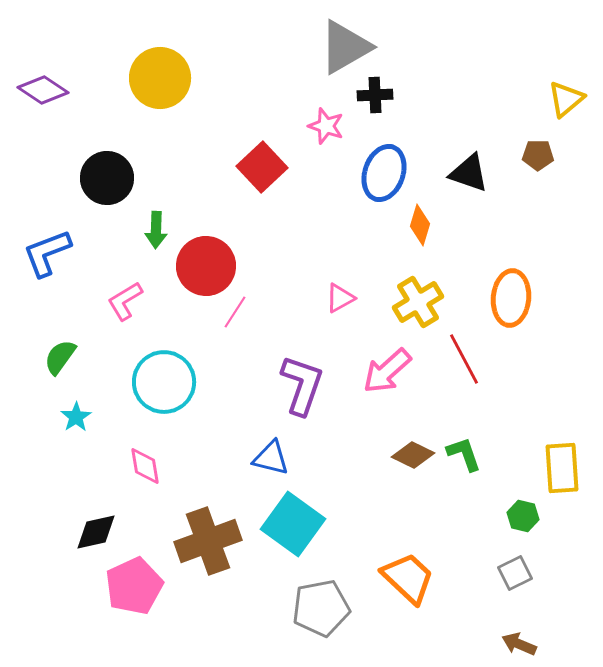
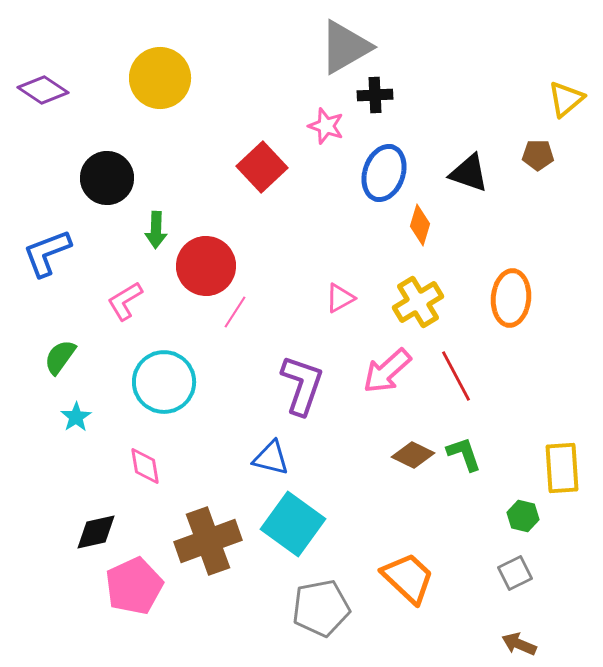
red line: moved 8 px left, 17 px down
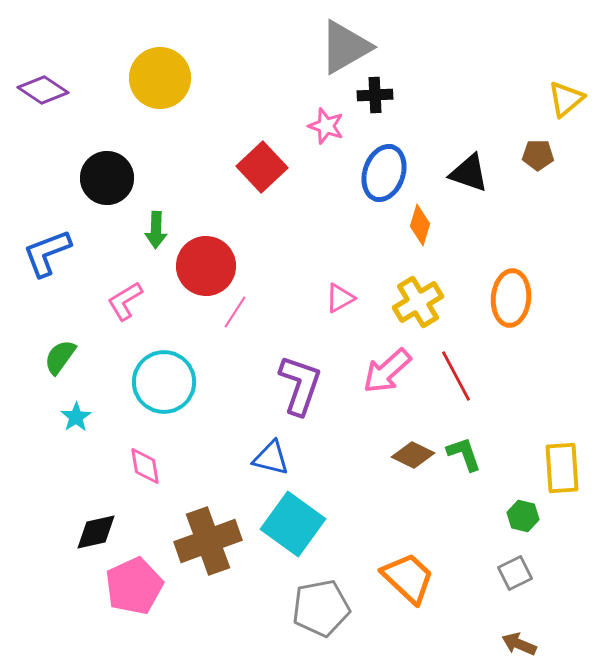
purple L-shape: moved 2 px left
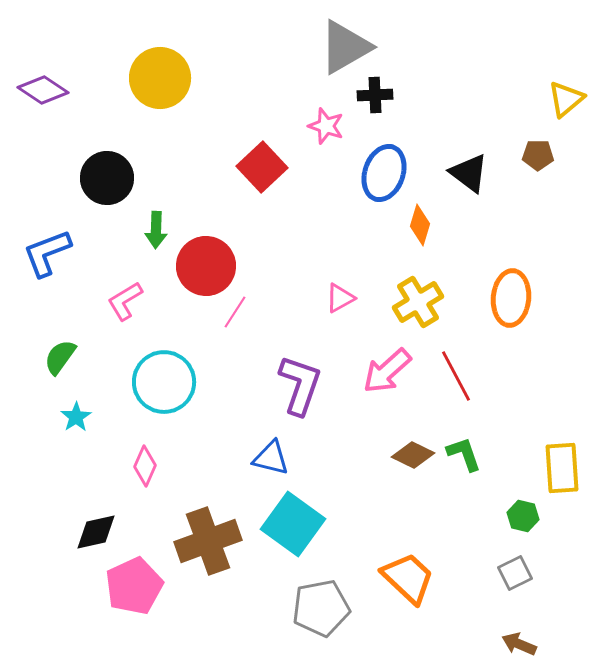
black triangle: rotated 18 degrees clockwise
pink diamond: rotated 33 degrees clockwise
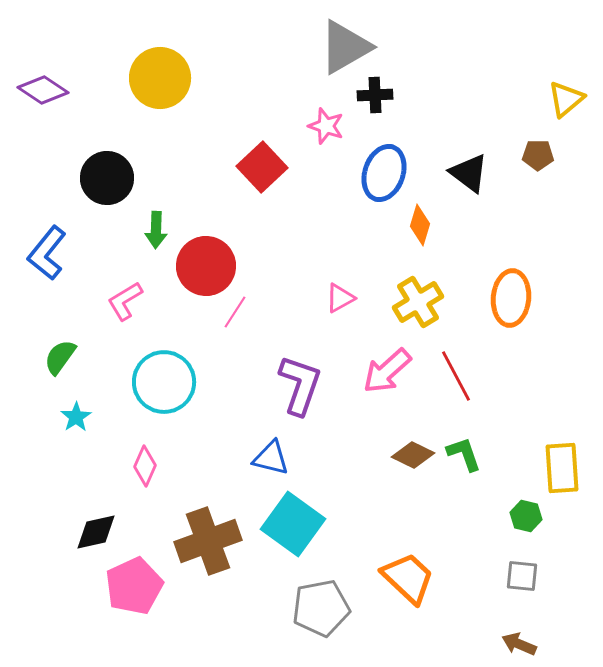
blue L-shape: rotated 30 degrees counterclockwise
green hexagon: moved 3 px right
gray square: moved 7 px right, 3 px down; rotated 32 degrees clockwise
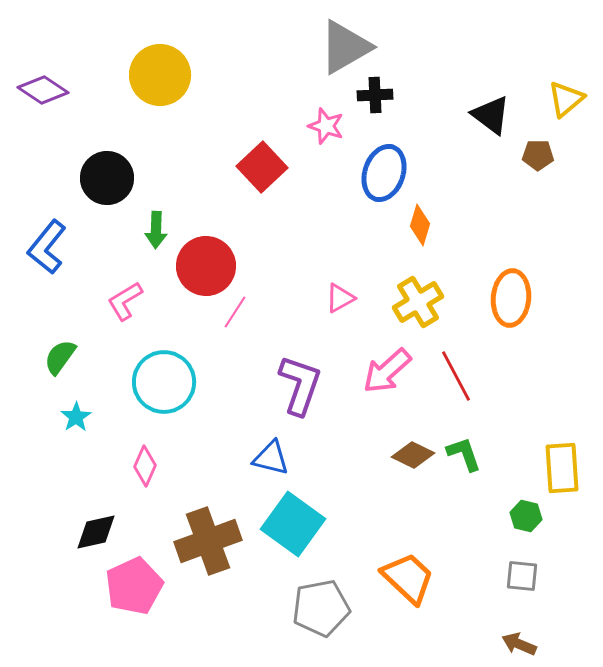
yellow circle: moved 3 px up
black triangle: moved 22 px right, 58 px up
blue L-shape: moved 6 px up
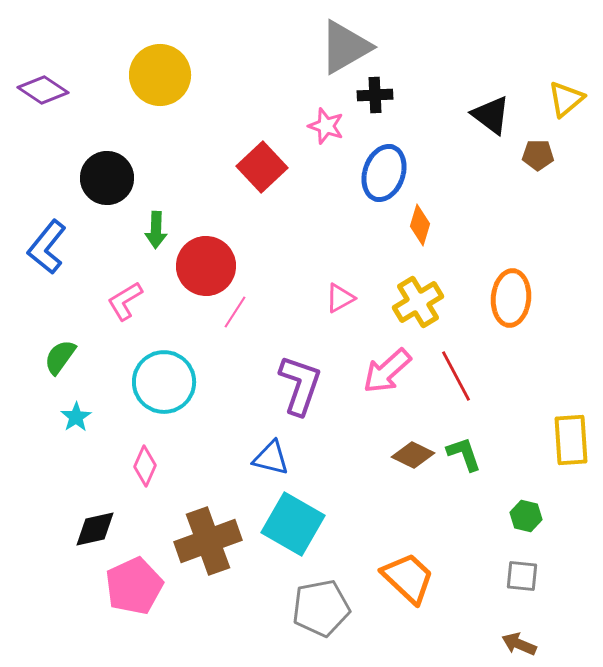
yellow rectangle: moved 9 px right, 28 px up
cyan square: rotated 6 degrees counterclockwise
black diamond: moved 1 px left, 3 px up
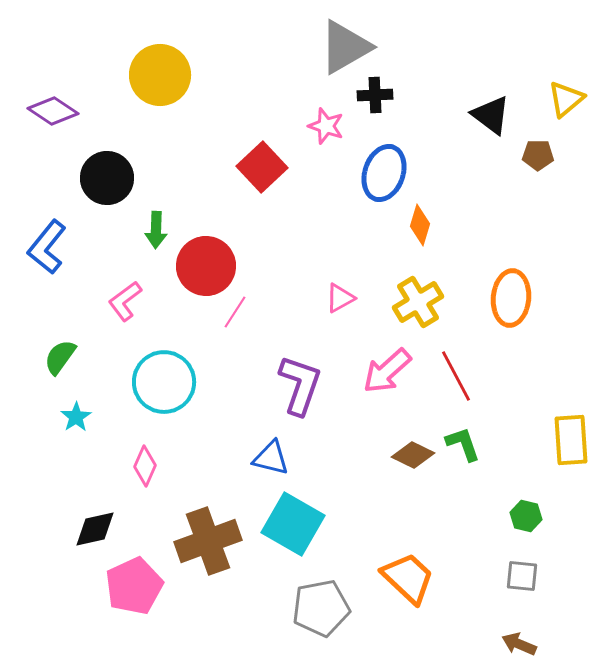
purple diamond: moved 10 px right, 21 px down
pink L-shape: rotated 6 degrees counterclockwise
green L-shape: moved 1 px left, 10 px up
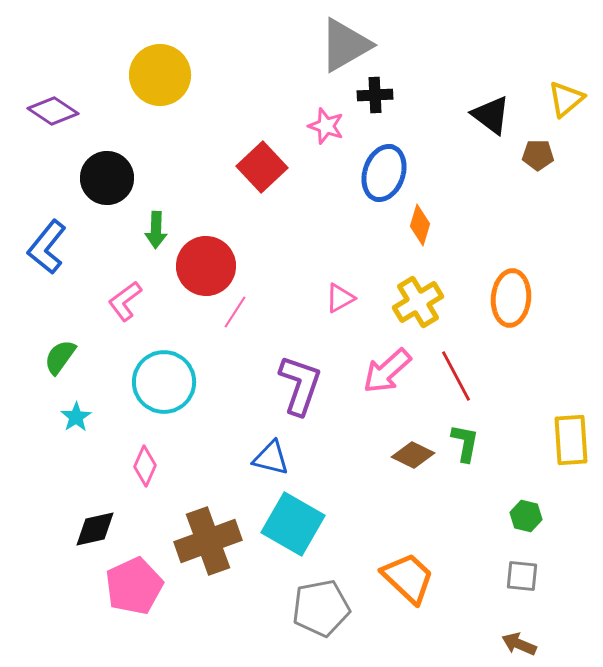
gray triangle: moved 2 px up
green L-shape: moved 2 px right, 1 px up; rotated 30 degrees clockwise
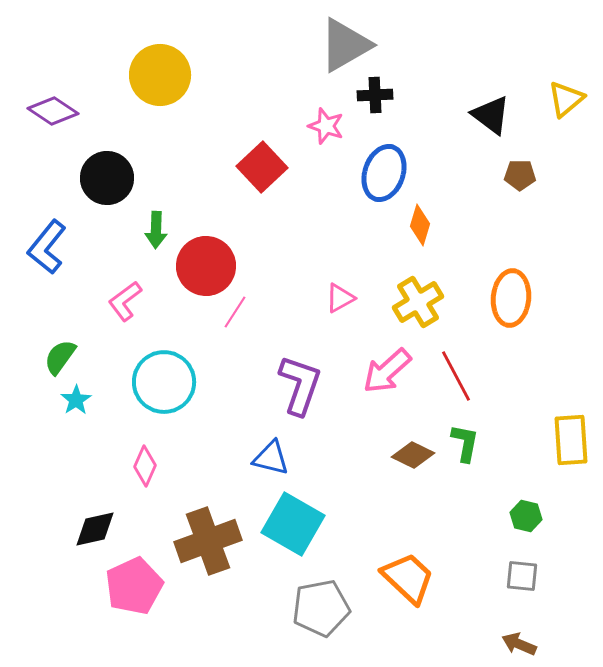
brown pentagon: moved 18 px left, 20 px down
cyan star: moved 17 px up
